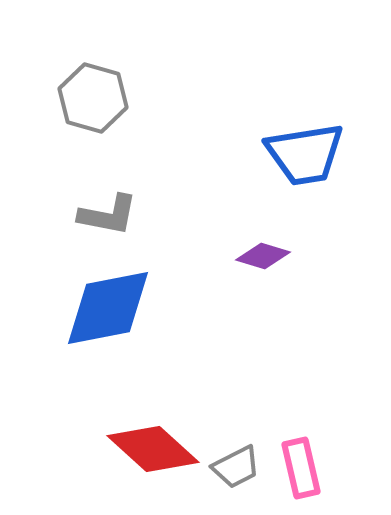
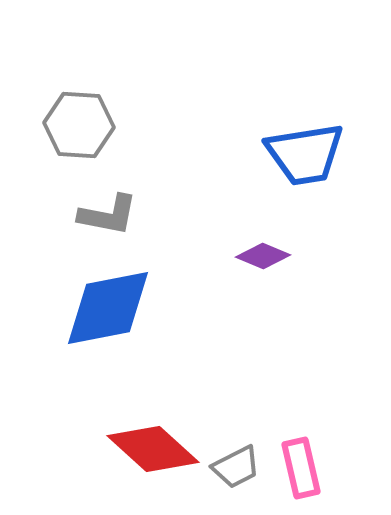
gray hexagon: moved 14 px left, 27 px down; rotated 12 degrees counterclockwise
purple diamond: rotated 6 degrees clockwise
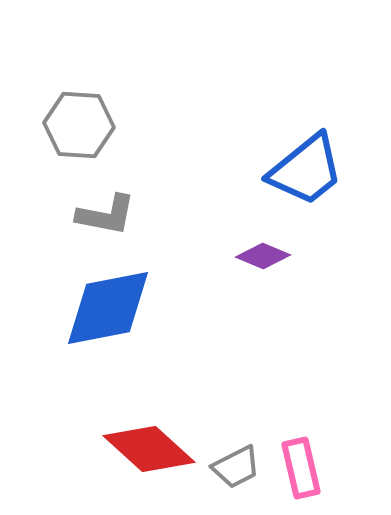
blue trapezoid: moved 1 px right, 16 px down; rotated 30 degrees counterclockwise
gray L-shape: moved 2 px left
red diamond: moved 4 px left
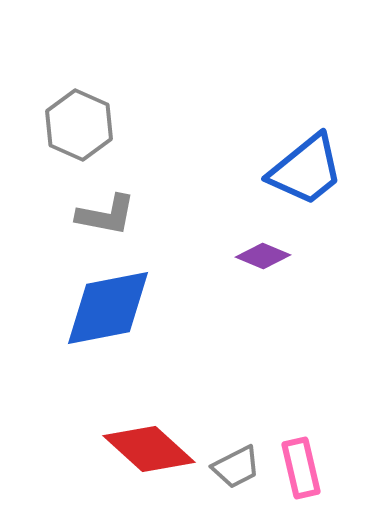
gray hexagon: rotated 20 degrees clockwise
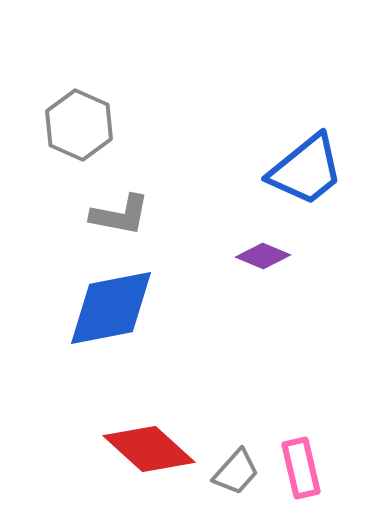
gray L-shape: moved 14 px right
blue diamond: moved 3 px right
gray trapezoid: moved 5 px down; rotated 21 degrees counterclockwise
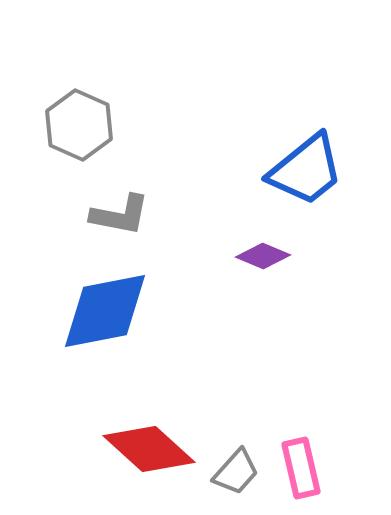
blue diamond: moved 6 px left, 3 px down
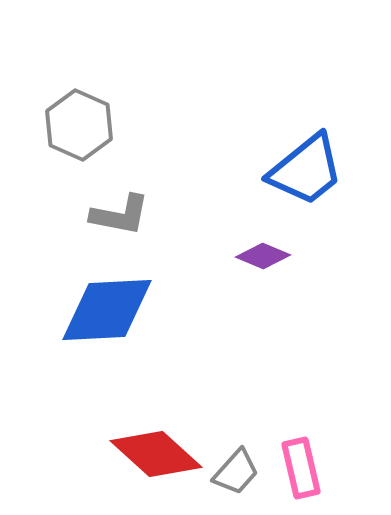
blue diamond: moved 2 px right, 1 px up; rotated 8 degrees clockwise
red diamond: moved 7 px right, 5 px down
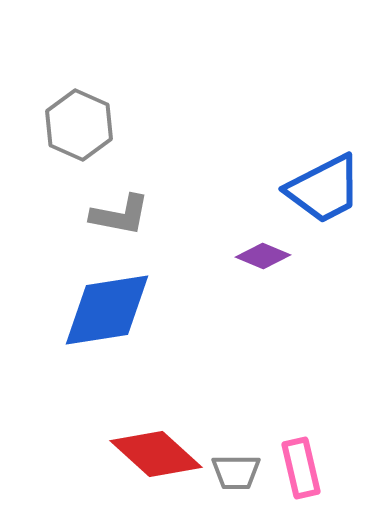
blue trapezoid: moved 18 px right, 19 px down; rotated 12 degrees clockwise
blue diamond: rotated 6 degrees counterclockwise
gray trapezoid: rotated 48 degrees clockwise
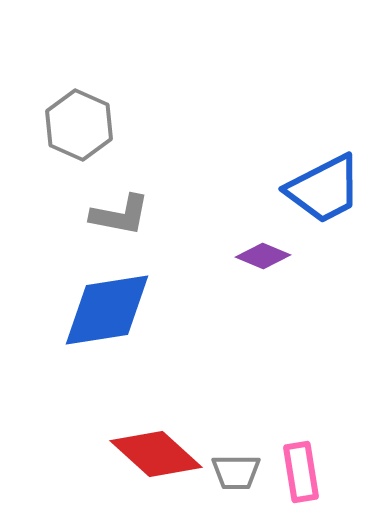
pink rectangle: moved 4 px down; rotated 4 degrees clockwise
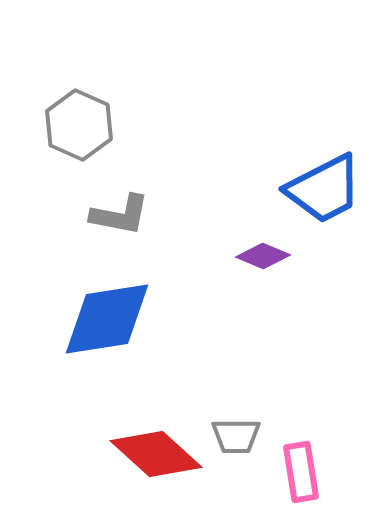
blue diamond: moved 9 px down
gray trapezoid: moved 36 px up
